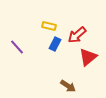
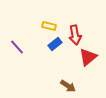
red arrow: moved 2 px left; rotated 60 degrees counterclockwise
blue rectangle: rotated 24 degrees clockwise
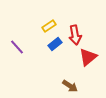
yellow rectangle: rotated 48 degrees counterclockwise
brown arrow: moved 2 px right
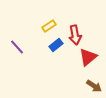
blue rectangle: moved 1 px right, 1 px down
brown arrow: moved 24 px right
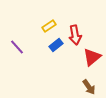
red triangle: moved 4 px right
brown arrow: moved 5 px left, 1 px down; rotated 21 degrees clockwise
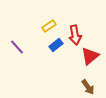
red triangle: moved 2 px left, 1 px up
brown arrow: moved 1 px left
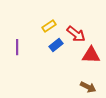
red arrow: moved 1 px right, 1 px up; rotated 42 degrees counterclockwise
purple line: rotated 42 degrees clockwise
red triangle: moved 1 px right, 1 px up; rotated 42 degrees clockwise
brown arrow: rotated 28 degrees counterclockwise
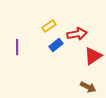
red arrow: moved 1 px right; rotated 48 degrees counterclockwise
red triangle: moved 2 px right, 1 px down; rotated 36 degrees counterclockwise
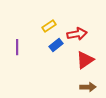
red triangle: moved 8 px left, 4 px down
brown arrow: rotated 28 degrees counterclockwise
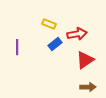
yellow rectangle: moved 2 px up; rotated 56 degrees clockwise
blue rectangle: moved 1 px left, 1 px up
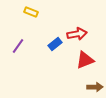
yellow rectangle: moved 18 px left, 12 px up
purple line: moved 1 px right, 1 px up; rotated 35 degrees clockwise
red triangle: rotated 12 degrees clockwise
brown arrow: moved 7 px right
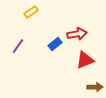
yellow rectangle: rotated 56 degrees counterclockwise
